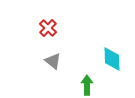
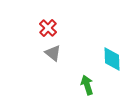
gray triangle: moved 8 px up
green arrow: rotated 18 degrees counterclockwise
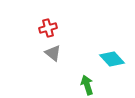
red cross: rotated 30 degrees clockwise
cyan diamond: rotated 40 degrees counterclockwise
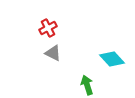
red cross: rotated 12 degrees counterclockwise
gray triangle: rotated 12 degrees counterclockwise
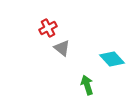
gray triangle: moved 9 px right, 5 px up; rotated 12 degrees clockwise
